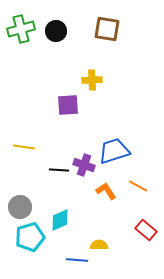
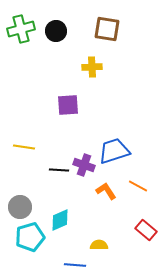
yellow cross: moved 13 px up
blue line: moved 2 px left, 5 px down
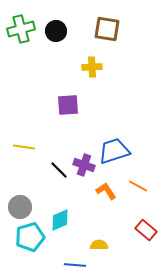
black line: rotated 42 degrees clockwise
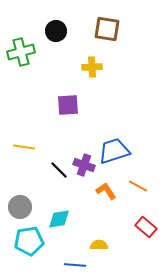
green cross: moved 23 px down
cyan diamond: moved 1 px left, 1 px up; rotated 15 degrees clockwise
red rectangle: moved 3 px up
cyan pentagon: moved 1 px left, 4 px down; rotated 8 degrees clockwise
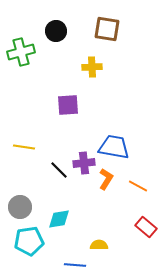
blue trapezoid: moved 4 px up; rotated 28 degrees clockwise
purple cross: moved 2 px up; rotated 25 degrees counterclockwise
orange L-shape: moved 12 px up; rotated 65 degrees clockwise
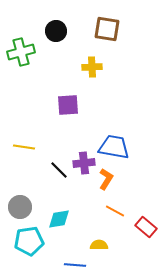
orange line: moved 23 px left, 25 px down
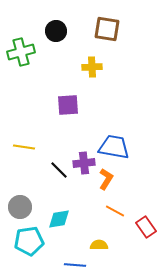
red rectangle: rotated 15 degrees clockwise
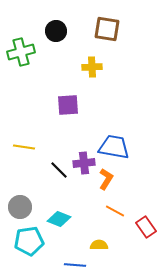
cyan diamond: rotated 30 degrees clockwise
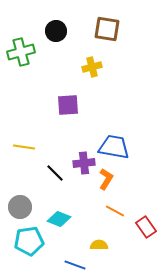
yellow cross: rotated 12 degrees counterclockwise
black line: moved 4 px left, 3 px down
blue line: rotated 15 degrees clockwise
